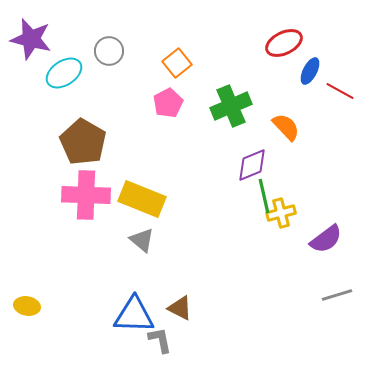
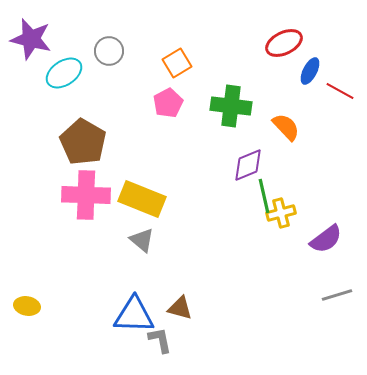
orange square: rotated 8 degrees clockwise
green cross: rotated 30 degrees clockwise
purple diamond: moved 4 px left
brown triangle: rotated 12 degrees counterclockwise
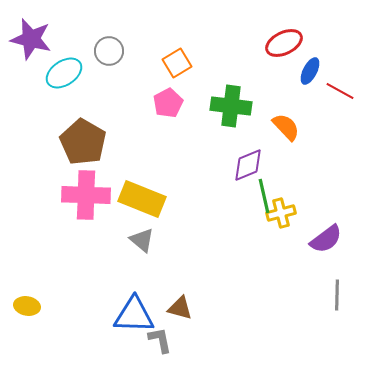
gray line: rotated 72 degrees counterclockwise
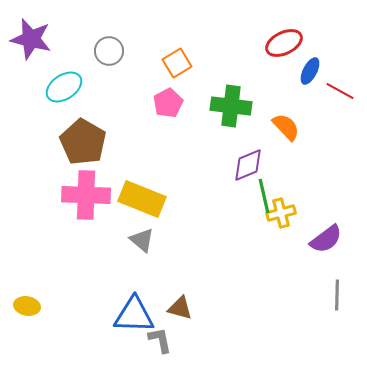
cyan ellipse: moved 14 px down
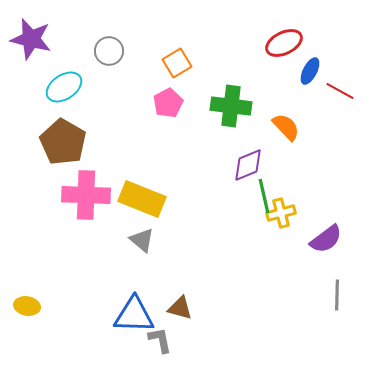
brown pentagon: moved 20 px left
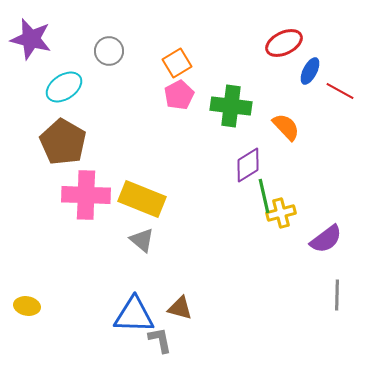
pink pentagon: moved 11 px right, 8 px up
purple diamond: rotated 9 degrees counterclockwise
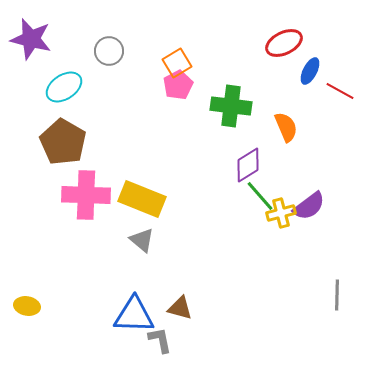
pink pentagon: moved 1 px left, 10 px up
orange semicircle: rotated 20 degrees clockwise
green line: moved 4 px left; rotated 28 degrees counterclockwise
purple semicircle: moved 17 px left, 33 px up
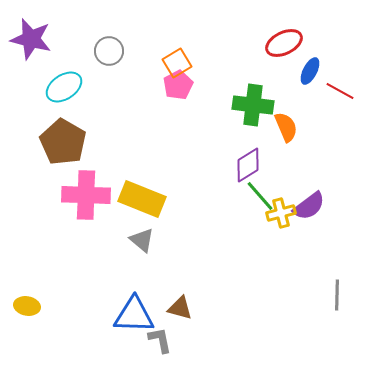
green cross: moved 22 px right, 1 px up
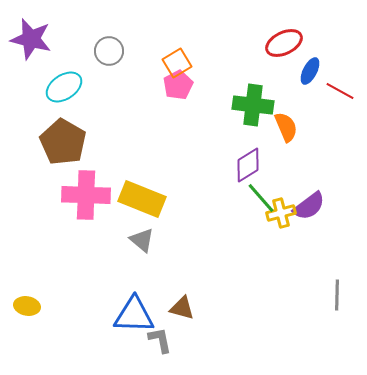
green line: moved 1 px right, 2 px down
brown triangle: moved 2 px right
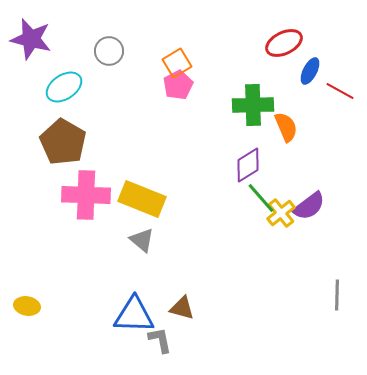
green cross: rotated 9 degrees counterclockwise
yellow cross: rotated 24 degrees counterclockwise
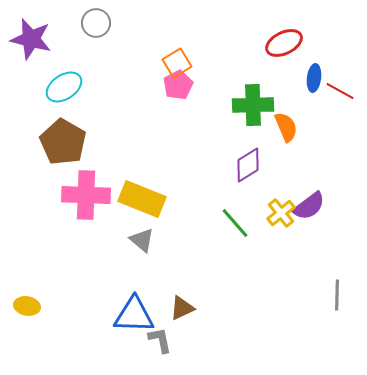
gray circle: moved 13 px left, 28 px up
blue ellipse: moved 4 px right, 7 px down; rotated 20 degrees counterclockwise
green line: moved 26 px left, 25 px down
brown triangle: rotated 40 degrees counterclockwise
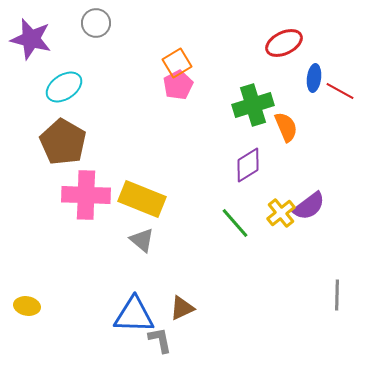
green cross: rotated 15 degrees counterclockwise
